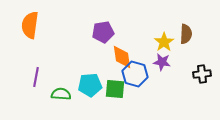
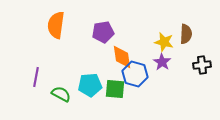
orange semicircle: moved 26 px right
yellow star: rotated 24 degrees counterclockwise
purple star: rotated 24 degrees clockwise
black cross: moved 9 px up
green semicircle: rotated 24 degrees clockwise
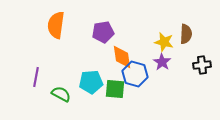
cyan pentagon: moved 1 px right, 3 px up
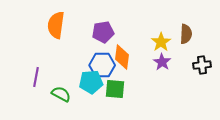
yellow star: moved 3 px left; rotated 24 degrees clockwise
orange diamond: rotated 15 degrees clockwise
blue hexagon: moved 33 px left, 9 px up; rotated 15 degrees counterclockwise
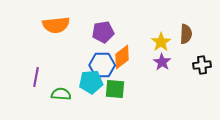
orange semicircle: rotated 104 degrees counterclockwise
orange diamond: rotated 45 degrees clockwise
green semicircle: rotated 24 degrees counterclockwise
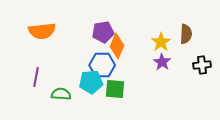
orange semicircle: moved 14 px left, 6 px down
orange diamond: moved 5 px left, 11 px up; rotated 30 degrees counterclockwise
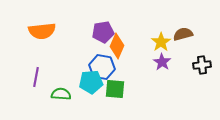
brown semicircle: moved 3 px left; rotated 108 degrees counterclockwise
blue hexagon: moved 2 px down; rotated 10 degrees clockwise
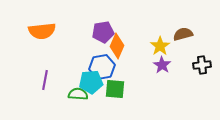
yellow star: moved 1 px left, 4 px down
purple star: moved 3 px down
blue hexagon: rotated 20 degrees counterclockwise
purple line: moved 9 px right, 3 px down
green semicircle: moved 17 px right
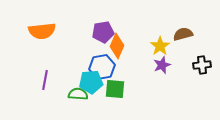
purple star: rotated 18 degrees clockwise
